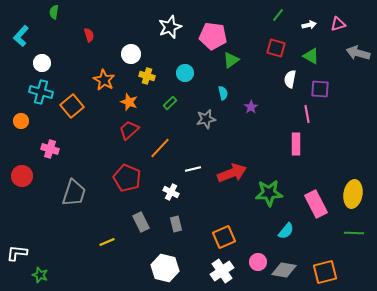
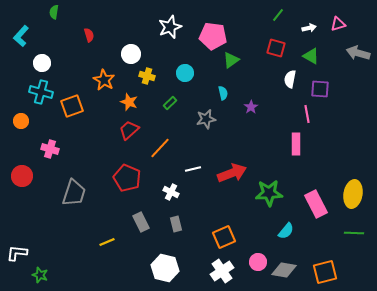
white arrow at (309, 25): moved 3 px down
orange square at (72, 106): rotated 20 degrees clockwise
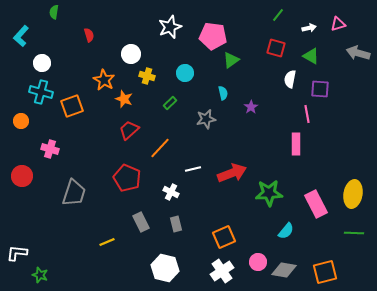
orange star at (129, 102): moved 5 px left, 3 px up
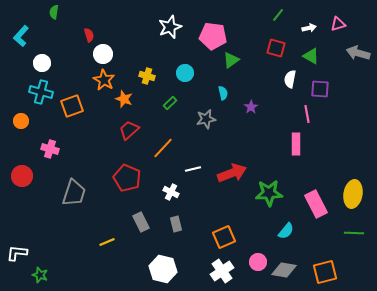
white circle at (131, 54): moved 28 px left
orange line at (160, 148): moved 3 px right
white hexagon at (165, 268): moved 2 px left, 1 px down
